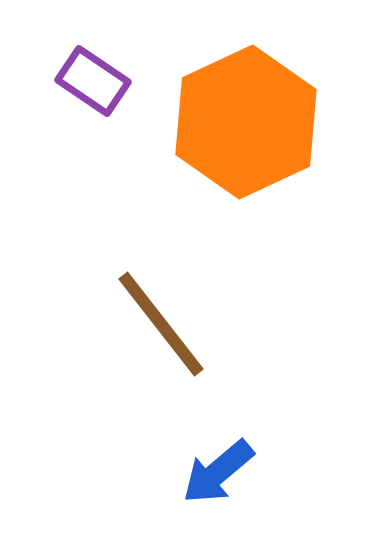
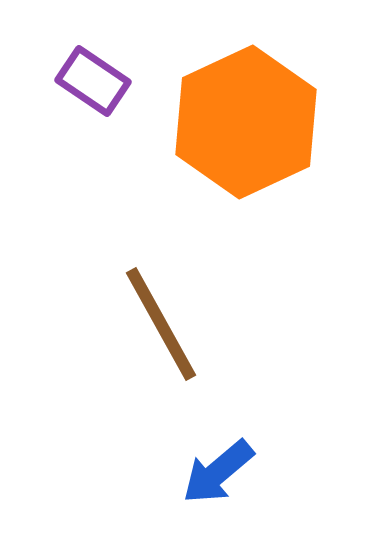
brown line: rotated 9 degrees clockwise
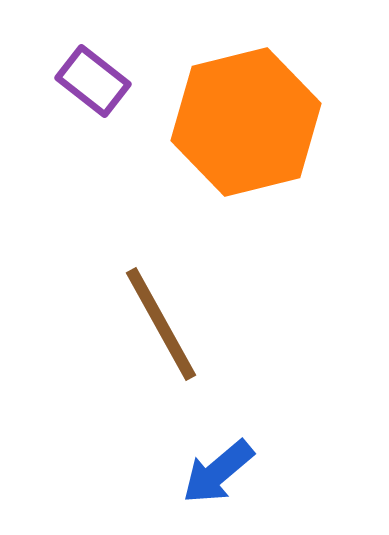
purple rectangle: rotated 4 degrees clockwise
orange hexagon: rotated 11 degrees clockwise
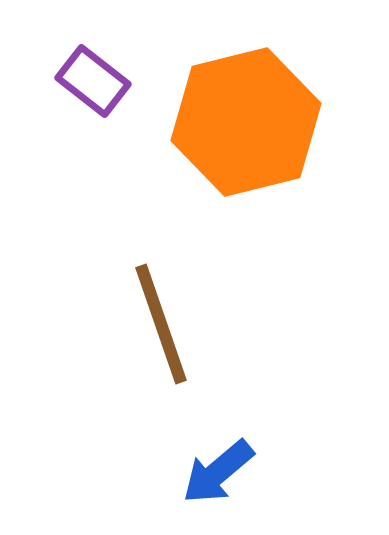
brown line: rotated 10 degrees clockwise
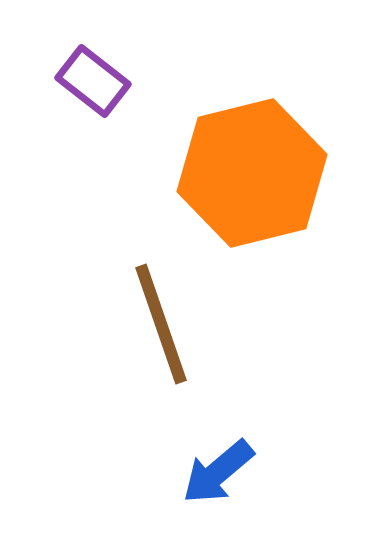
orange hexagon: moved 6 px right, 51 px down
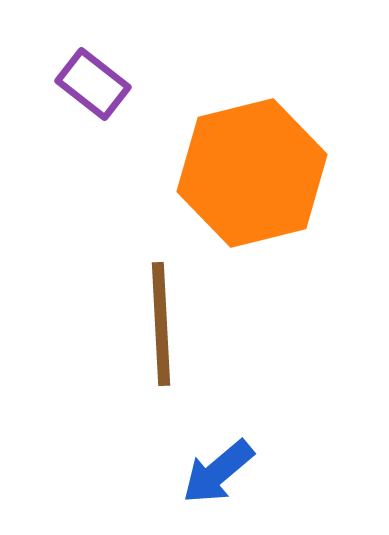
purple rectangle: moved 3 px down
brown line: rotated 16 degrees clockwise
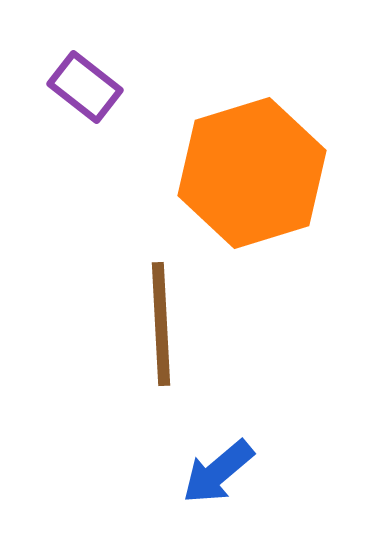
purple rectangle: moved 8 px left, 3 px down
orange hexagon: rotated 3 degrees counterclockwise
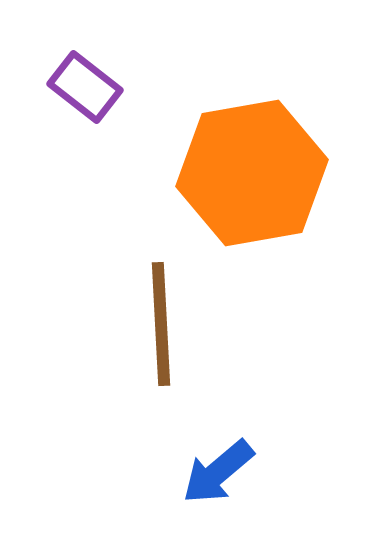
orange hexagon: rotated 7 degrees clockwise
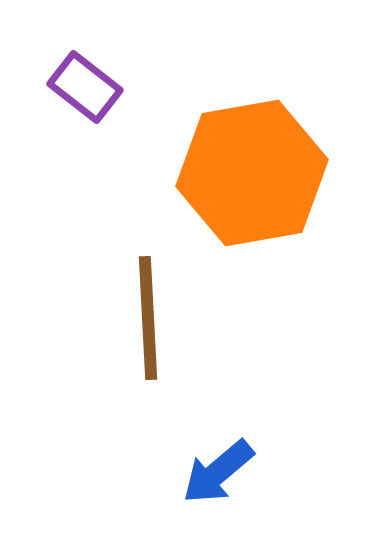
brown line: moved 13 px left, 6 px up
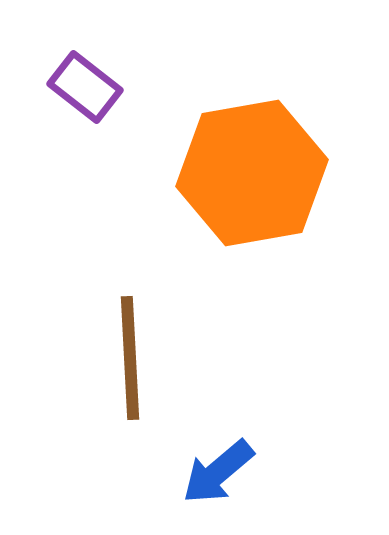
brown line: moved 18 px left, 40 px down
